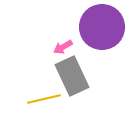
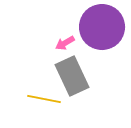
pink arrow: moved 2 px right, 4 px up
yellow line: rotated 24 degrees clockwise
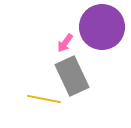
pink arrow: rotated 24 degrees counterclockwise
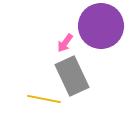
purple circle: moved 1 px left, 1 px up
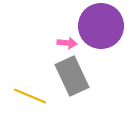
pink arrow: moved 2 px right; rotated 120 degrees counterclockwise
yellow line: moved 14 px left, 3 px up; rotated 12 degrees clockwise
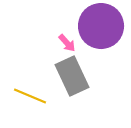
pink arrow: rotated 42 degrees clockwise
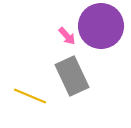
pink arrow: moved 7 px up
